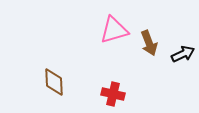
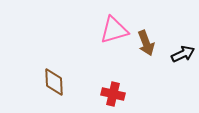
brown arrow: moved 3 px left
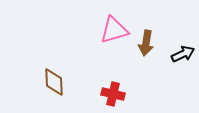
brown arrow: rotated 30 degrees clockwise
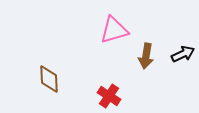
brown arrow: moved 13 px down
brown diamond: moved 5 px left, 3 px up
red cross: moved 4 px left, 2 px down; rotated 20 degrees clockwise
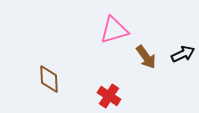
brown arrow: moved 1 px down; rotated 45 degrees counterclockwise
